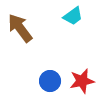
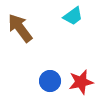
red star: moved 1 px left, 1 px down
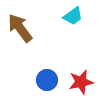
blue circle: moved 3 px left, 1 px up
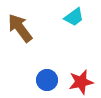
cyan trapezoid: moved 1 px right, 1 px down
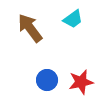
cyan trapezoid: moved 1 px left, 2 px down
brown arrow: moved 10 px right
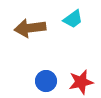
brown arrow: rotated 60 degrees counterclockwise
blue circle: moved 1 px left, 1 px down
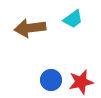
blue circle: moved 5 px right, 1 px up
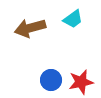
brown arrow: rotated 8 degrees counterclockwise
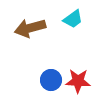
red star: moved 3 px left, 1 px up; rotated 15 degrees clockwise
